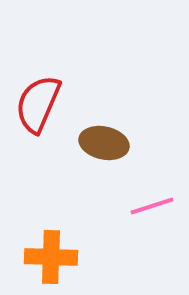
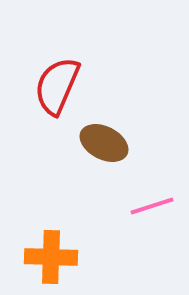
red semicircle: moved 19 px right, 18 px up
brown ellipse: rotated 15 degrees clockwise
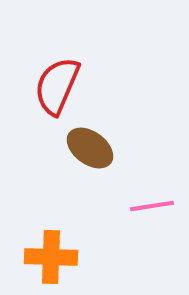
brown ellipse: moved 14 px left, 5 px down; rotated 9 degrees clockwise
pink line: rotated 9 degrees clockwise
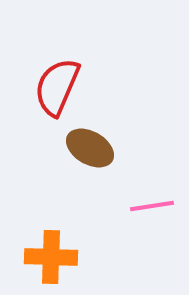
red semicircle: moved 1 px down
brown ellipse: rotated 6 degrees counterclockwise
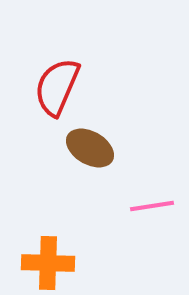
orange cross: moved 3 px left, 6 px down
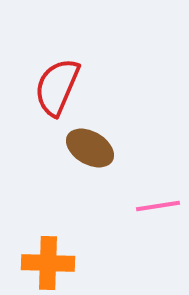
pink line: moved 6 px right
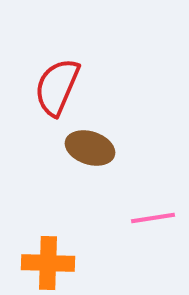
brown ellipse: rotated 12 degrees counterclockwise
pink line: moved 5 px left, 12 px down
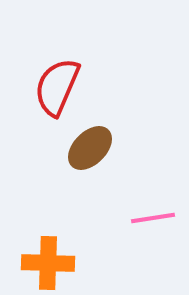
brown ellipse: rotated 63 degrees counterclockwise
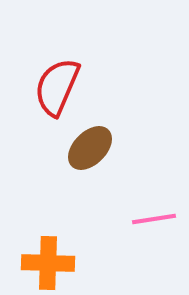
pink line: moved 1 px right, 1 px down
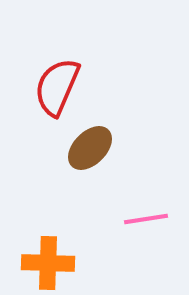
pink line: moved 8 px left
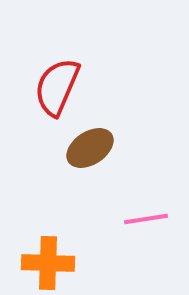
brown ellipse: rotated 12 degrees clockwise
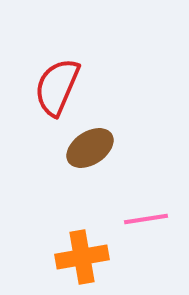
orange cross: moved 34 px right, 6 px up; rotated 12 degrees counterclockwise
